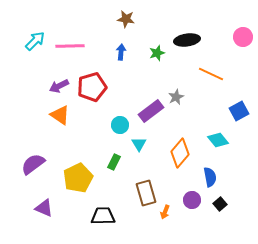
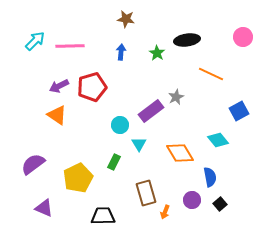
green star: rotated 21 degrees counterclockwise
orange triangle: moved 3 px left
orange diamond: rotated 72 degrees counterclockwise
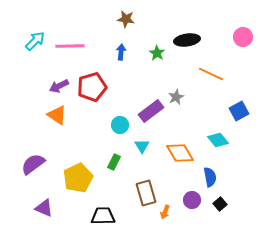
cyan triangle: moved 3 px right, 2 px down
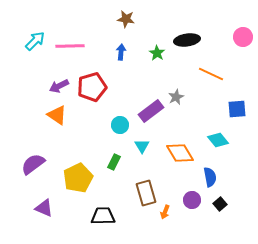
blue square: moved 2 px left, 2 px up; rotated 24 degrees clockwise
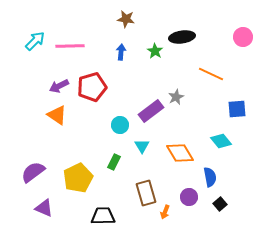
black ellipse: moved 5 px left, 3 px up
green star: moved 2 px left, 2 px up
cyan diamond: moved 3 px right, 1 px down
purple semicircle: moved 8 px down
purple circle: moved 3 px left, 3 px up
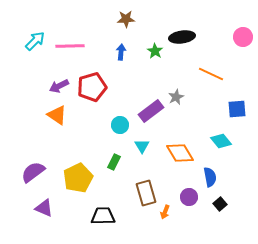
brown star: rotated 12 degrees counterclockwise
